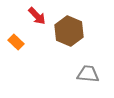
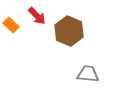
orange rectangle: moved 5 px left, 17 px up
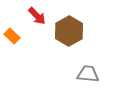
orange rectangle: moved 1 px right, 11 px down
brown hexagon: rotated 8 degrees clockwise
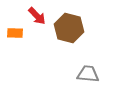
brown hexagon: moved 3 px up; rotated 16 degrees counterclockwise
orange rectangle: moved 3 px right, 3 px up; rotated 42 degrees counterclockwise
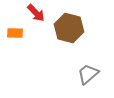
red arrow: moved 1 px left, 3 px up
gray trapezoid: rotated 45 degrees counterclockwise
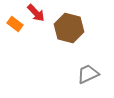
orange rectangle: moved 9 px up; rotated 35 degrees clockwise
gray trapezoid: rotated 15 degrees clockwise
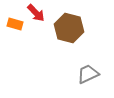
orange rectangle: rotated 21 degrees counterclockwise
